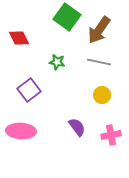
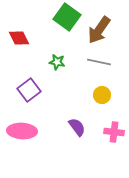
pink ellipse: moved 1 px right
pink cross: moved 3 px right, 3 px up; rotated 18 degrees clockwise
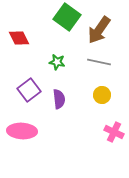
purple semicircle: moved 18 px left, 28 px up; rotated 30 degrees clockwise
pink cross: rotated 18 degrees clockwise
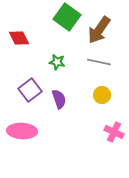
purple square: moved 1 px right
purple semicircle: rotated 12 degrees counterclockwise
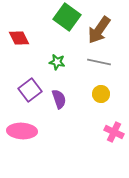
yellow circle: moved 1 px left, 1 px up
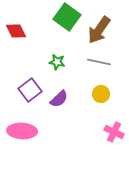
red diamond: moved 3 px left, 7 px up
purple semicircle: rotated 66 degrees clockwise
